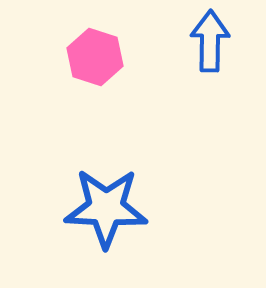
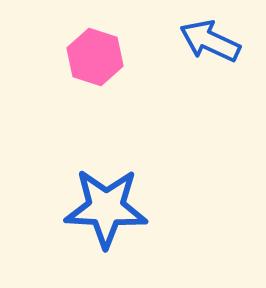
blue arrow: rotated 66 degrees counterclockwise
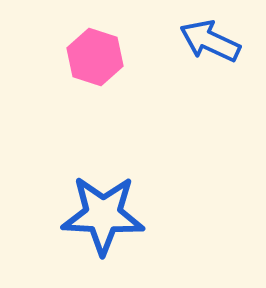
blue star: moved 3 px left, 7 px down
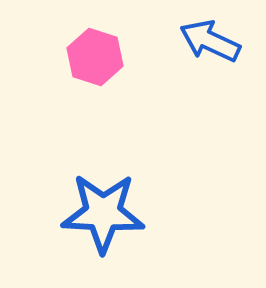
blue star: moved 2 px up
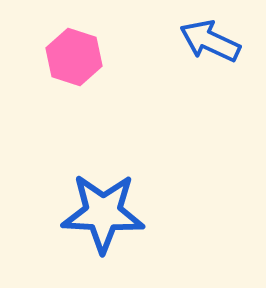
pink hexagon: moved 21 px left
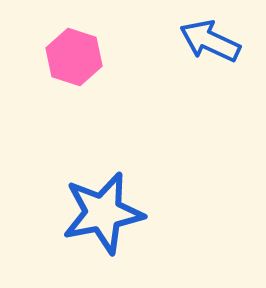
blue star: rotated 14 degrees counterclockwise
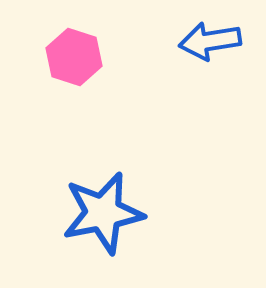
blue arrow: rotated 34 degrees counterclockwise
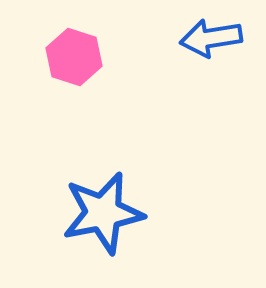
blue arrow: moved 1 px right, 3 px up
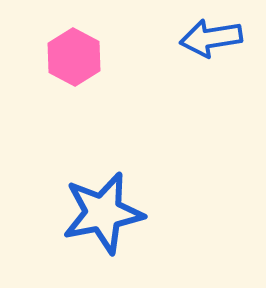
pink hexagon: rotated 10 degrees clockwise
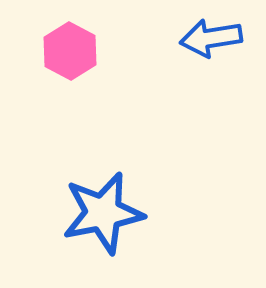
pink hexagon: moved 4 px left, 6 px up
